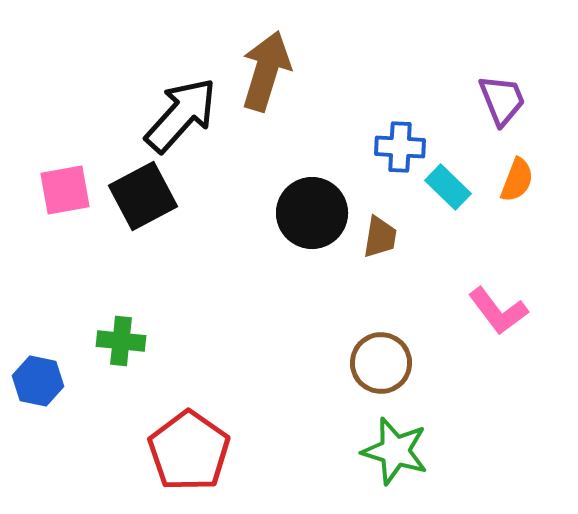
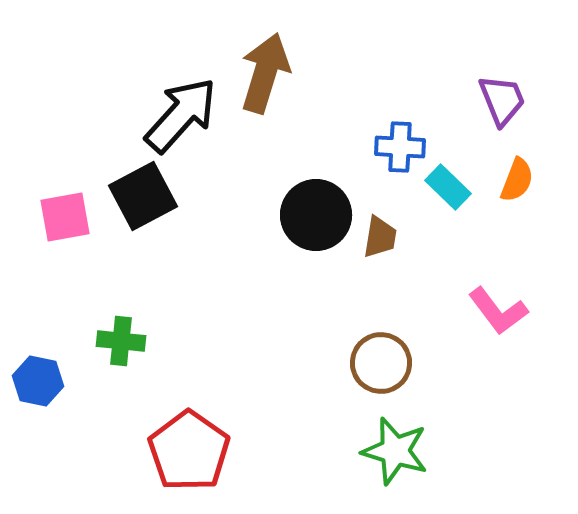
brown arrow: moved 1 px left, 2 px down
pink square: moved 27 px down
black circle: moved 4 px right, 2 px down
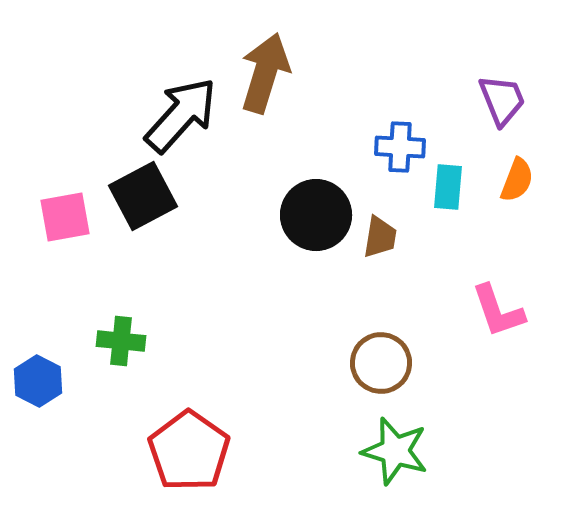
cyan rectangle: rotated 51 degrees clockwise
pink L-shape: rotated 18 degrees clockwise
blue hexagon: rotated 15 degrees clockwise
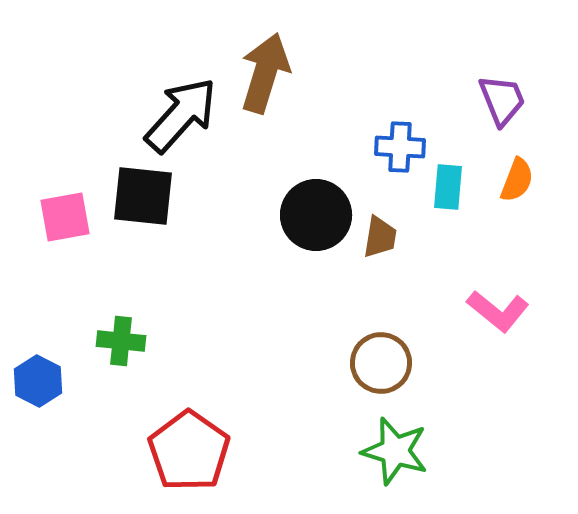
black square: rotated 34 degrees clockwise
pink L-shape: rotated 32 degrees counterclockwise
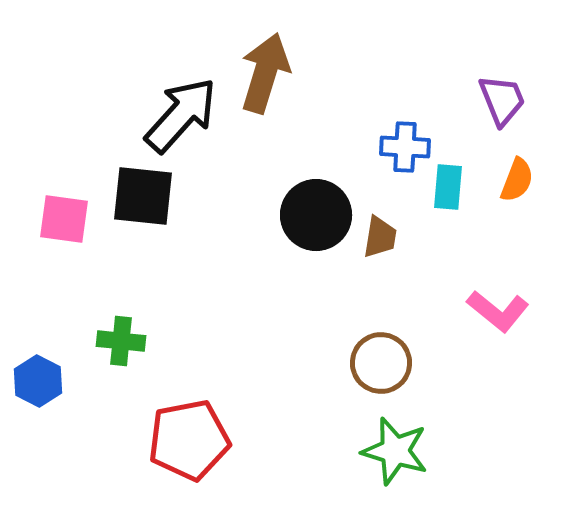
blue cross: moved 5 px right
pink square: moved 1 px left, 2 px down; rotated 18 degrees clockwise
red pentagon: moved 11 px up; rotated 26 degrees clockwise
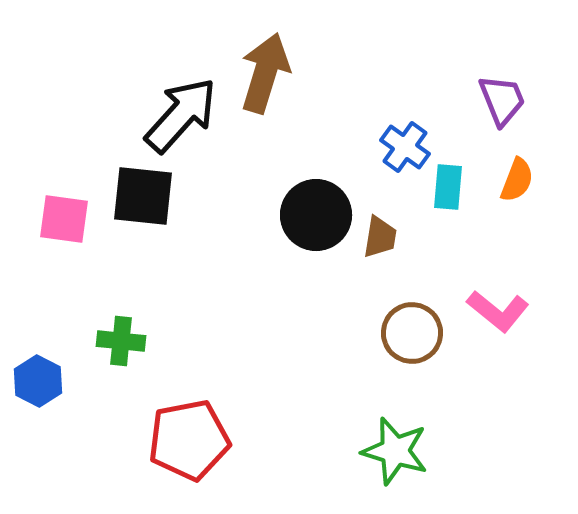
blue cross: rotated 33 degrees clockwise
brown circle: moved 31 px right, 30 px up
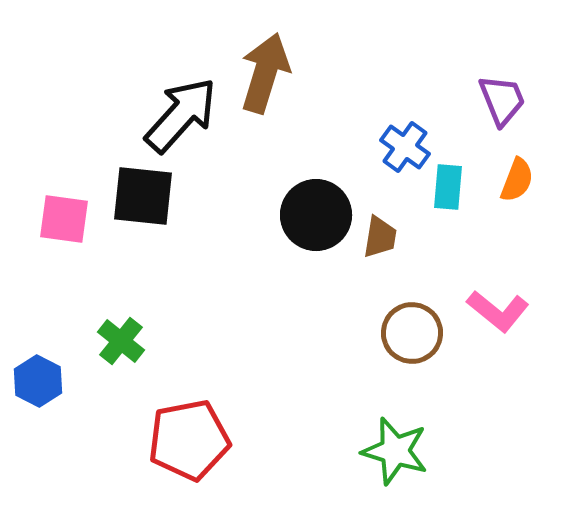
green cross: rotated 33 degrees clockwise
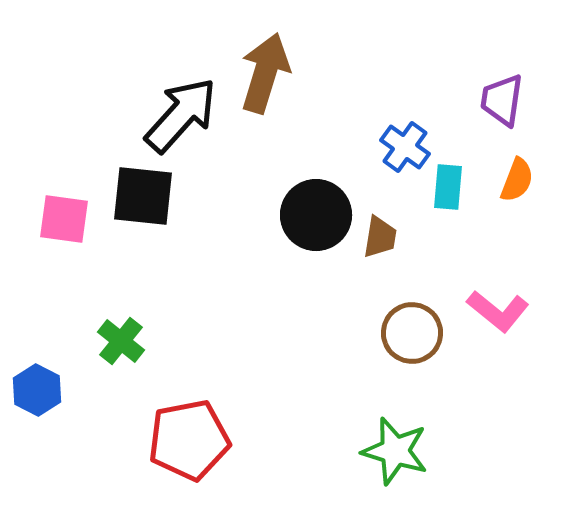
purple trapezoid: rotated 150 degrees counterclockwise
blue hexagon: moved 1 px left, 9 px down
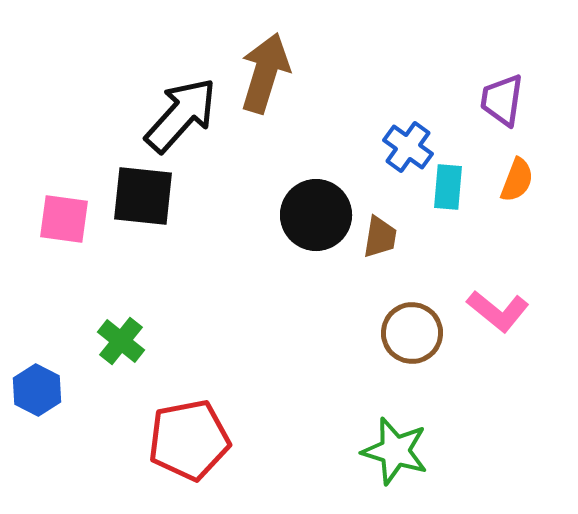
blue cross: moved 3 px right
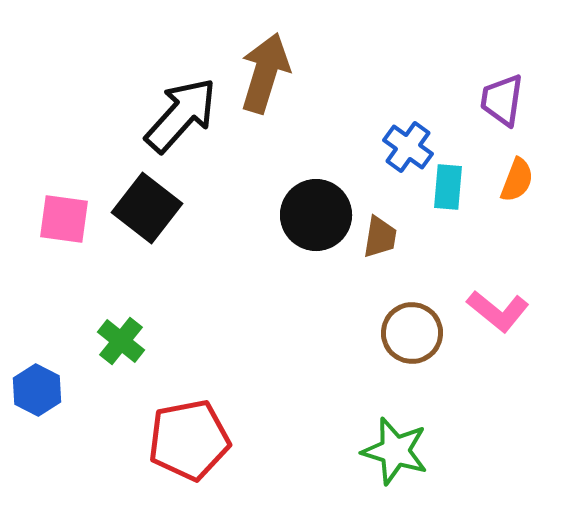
black square: moved 4 px right, 12 px down; rotated 32 degrees clockwise
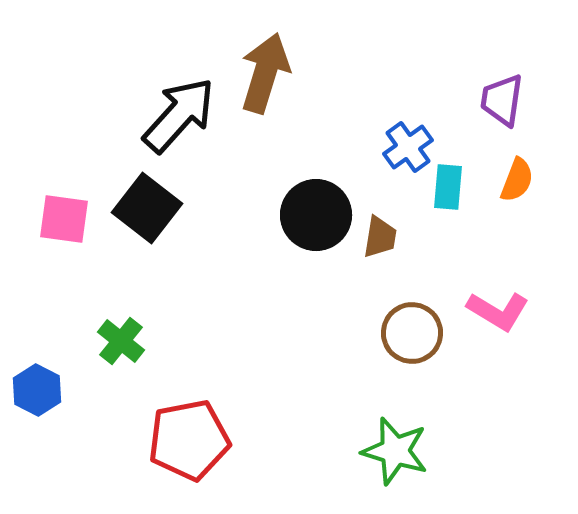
black arrow: moved 2 px left
blue cross: rotated 18 degrees clockwise
pink L-shape: rotated 8 degrees counterclockwise
